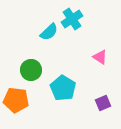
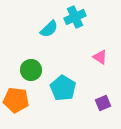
cyan cross: moved 3 px right, 2 px up; rotated 10 degrees clockwise
cyan semicircle: moved 3 px up
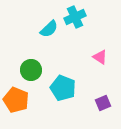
cyan pentagon: rotated 10 degrees counterclockwise
orange pentagon: rotated 15 degrees clockwise
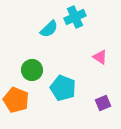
green circle: moved 1 px right
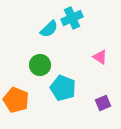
cyan cross: moved 3 px left, 1 px down
green circle: moved 8 px right, 5 px up
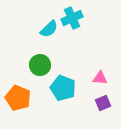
pink triangle: moved 21 px down; rotated 28 degrees counterclockwise
orange pentagon: moved 2 px right, 2 px up
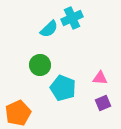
orange pentagon: moved 15 px down; rotated 25 degrees clockwise
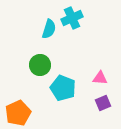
cyan semicircle: rotated 30 degrees counterclockwise
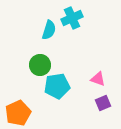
cyan semicircle: moved 1 px down
pink triangle: moved 2 px left, 1 px down; rotated 14 degrees clockwise
cyan pentagon: moved 6 px left, 2 px up; rotated 30 degrees counterclockwise
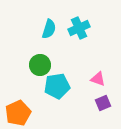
cyan cross: moved 7 px right, 10 px down
cyan semicircle: moved 1 px up
